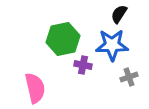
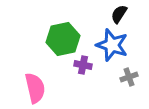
blue star: rotated 20 degrees clockwise
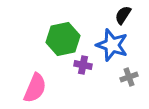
black semicircle: moved 4 px right, 1 px down
pink semicircle: rotated 36 degrees clockwise
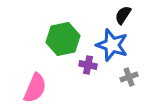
purple cross: moved 5 px right
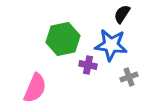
black semicircle: moved 1 px left, 1 px up
blue star: moved 1 px left; rotated 12 degrees counterclockwise
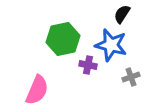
blue star: rotated 8 degrees clockwise
gray cross: moved 2 px right
pink semicircle: moved 2 px right, 2 px down
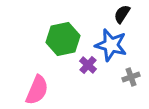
purple cross: rotated 30 degrees clockwise
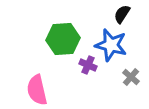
green hexagon: rotated 8 degrees clockwise
purple cross: rotated 18 degrees counterclockwise
gray cross: rotated 30 degrees counterclockwise
pink semicircle: rotated 144 degrees clockwise
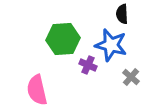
black semicircle: rotated 36 degrees counterclockwise
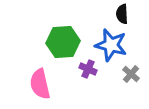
green hexagon: moved 3 px down
purple cross: moved 4 px down
gray cross: moved 3 px up
pink semicircle: moved 3 px right, 6 px up
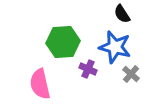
black semicircle: rotated 30 degrees counterclockwise
blue star: moved 4 px right, 2 px down
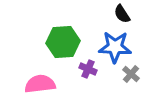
blue star: rotated 12 degrees counterclockwise
pink semicircle: rotated 96 degrees clockwise
